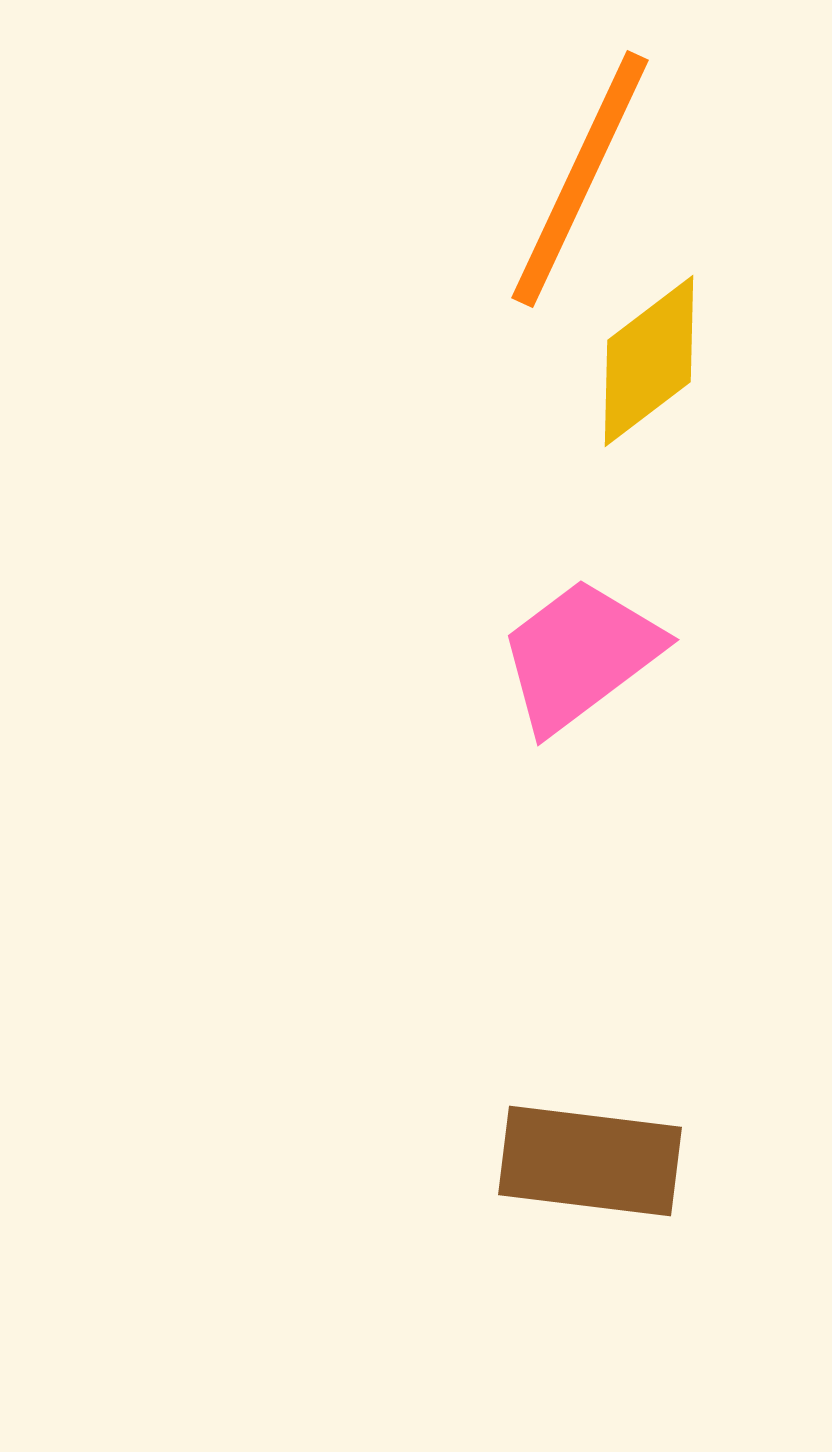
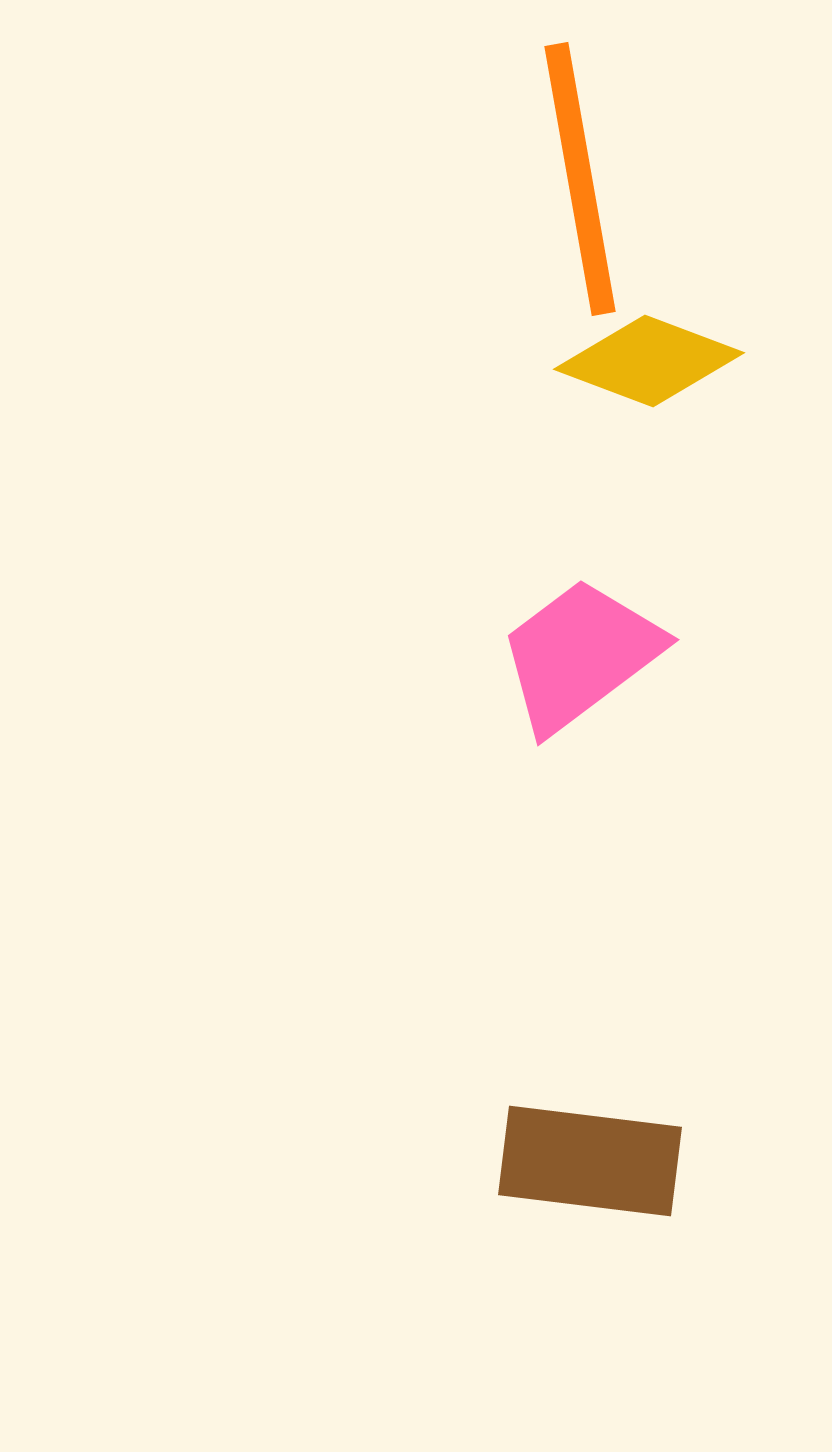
orange line: rotated 35 degrees counterclockwise
yellow diamond: rotated 58 degrees clockwise
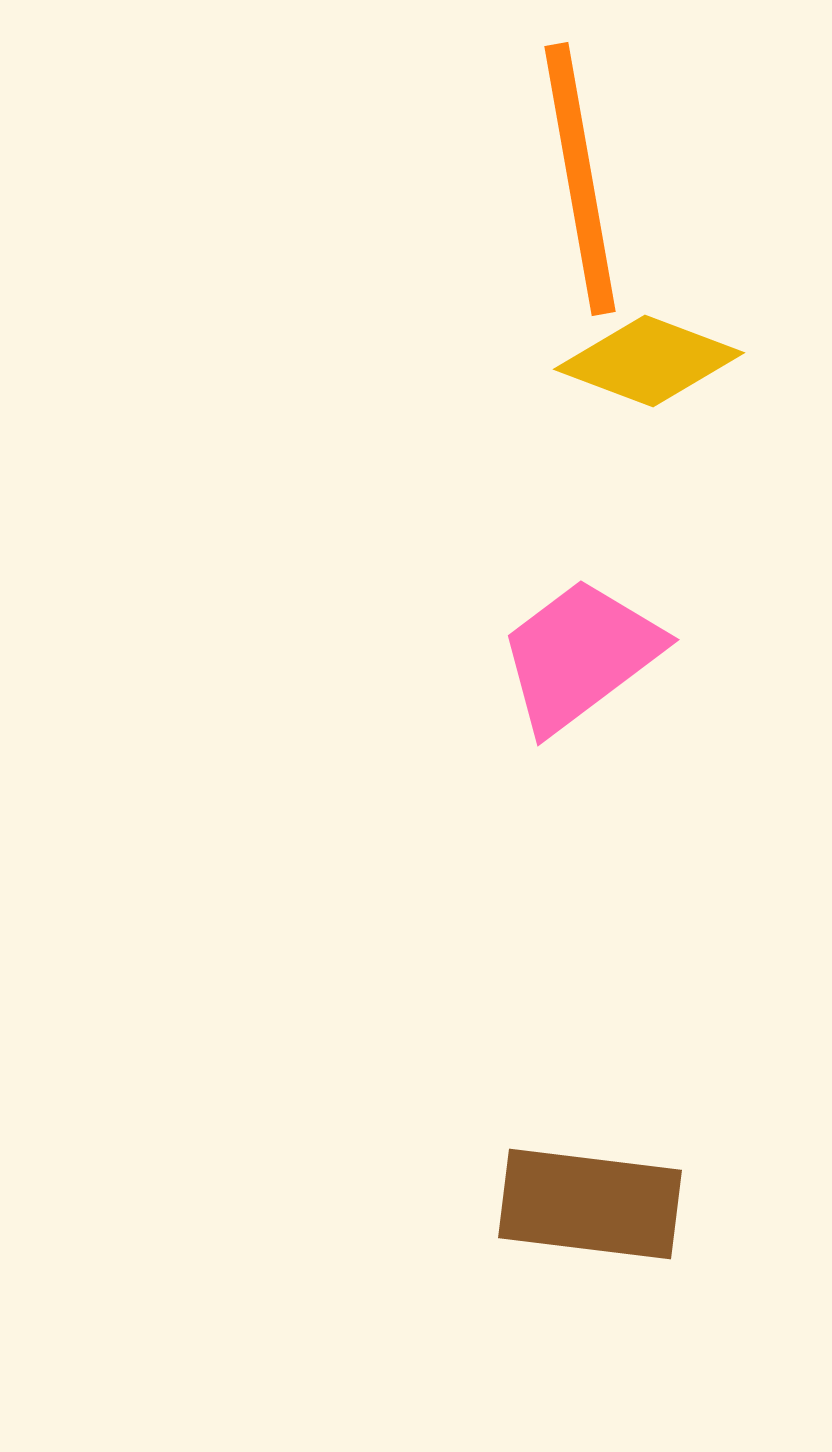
brown rectangle: moved 43 px down
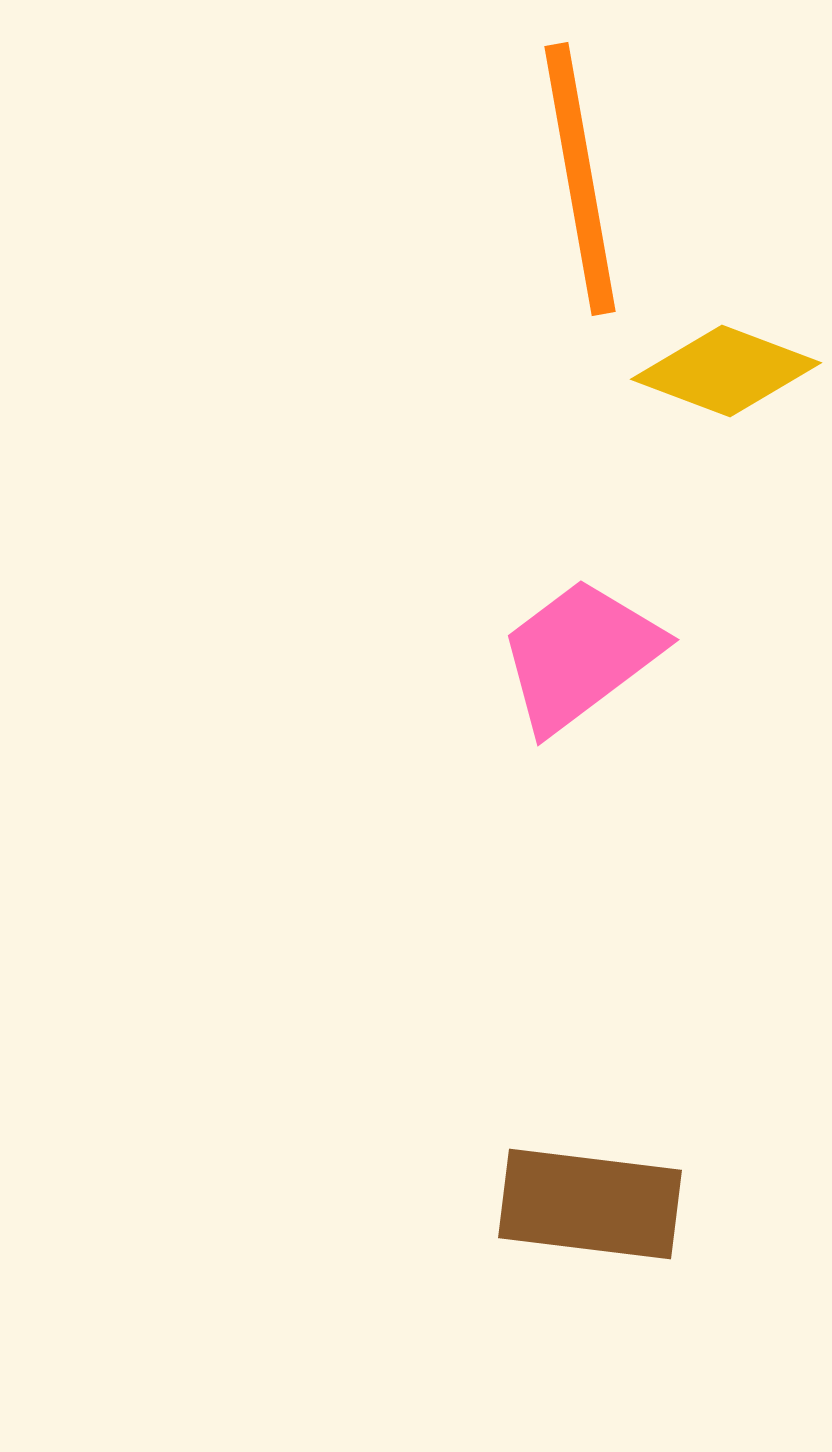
yellow diamond: moved 77 px right, 10 px down
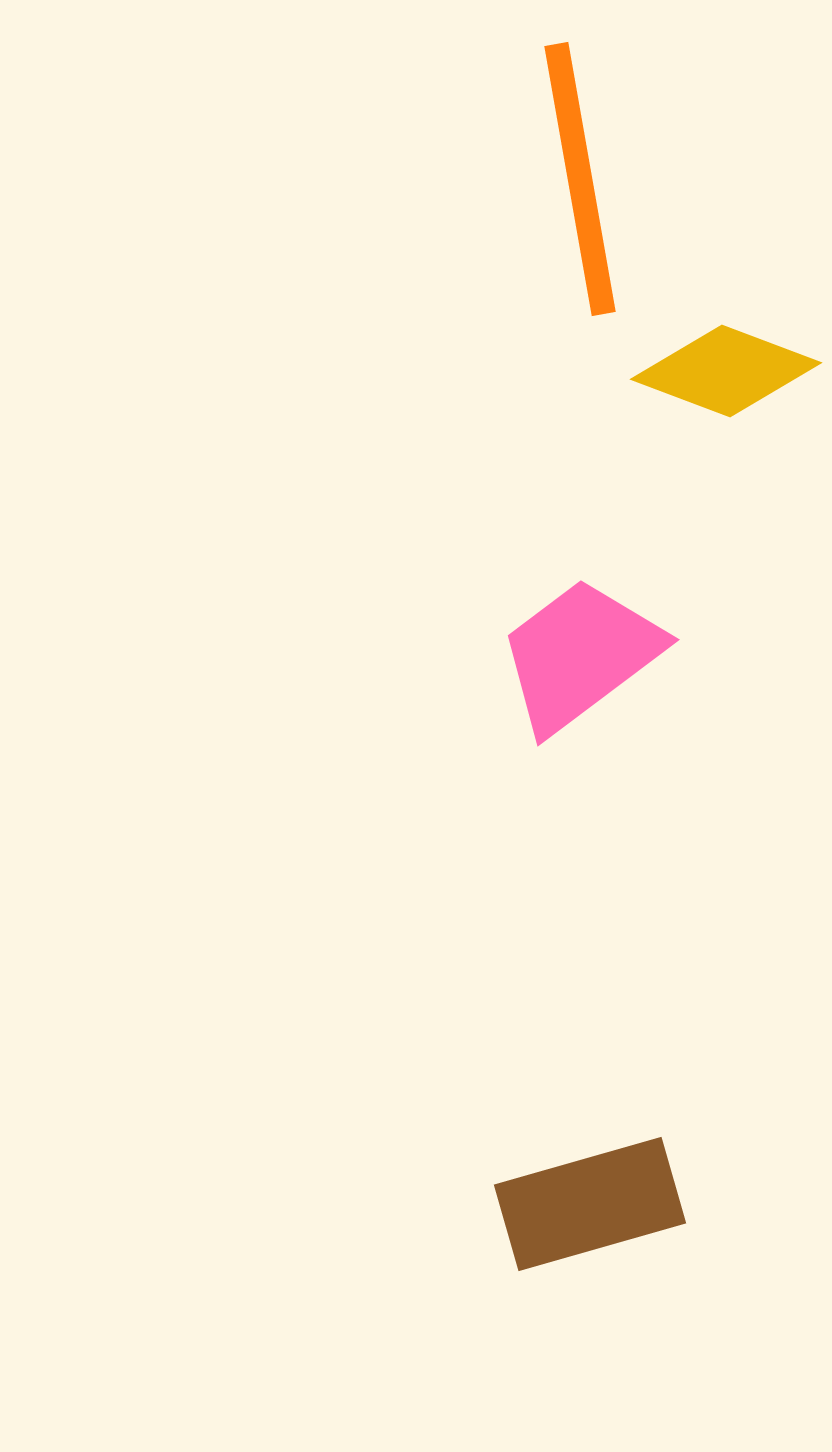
brown rectangle: rotated 23 degrees counterclockwise
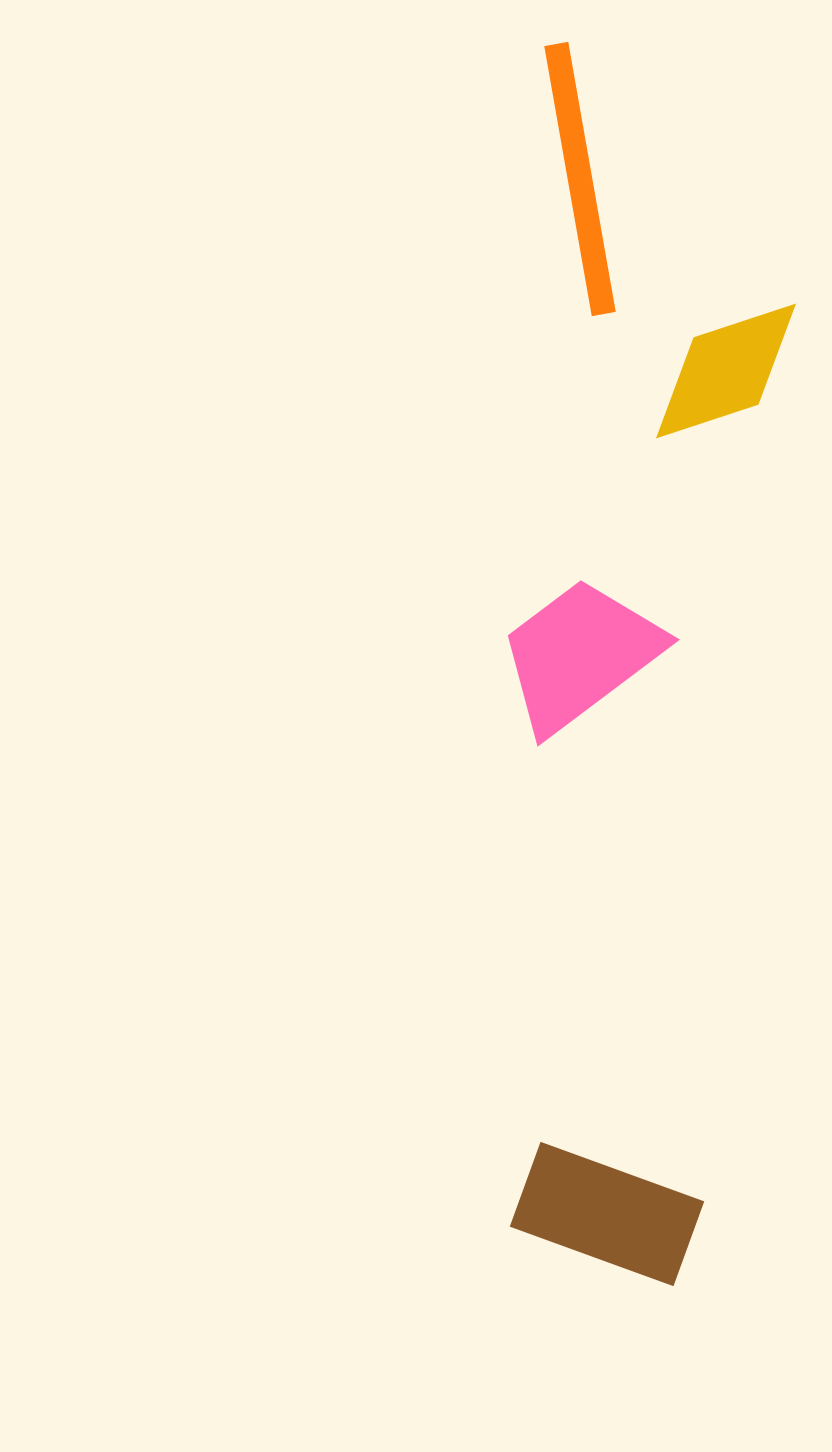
yellow diamond: rotated 39 degrees counterclockwise
brown rectangle: moved 17 px right, 10 px down; rotated 36 degrees clockwise
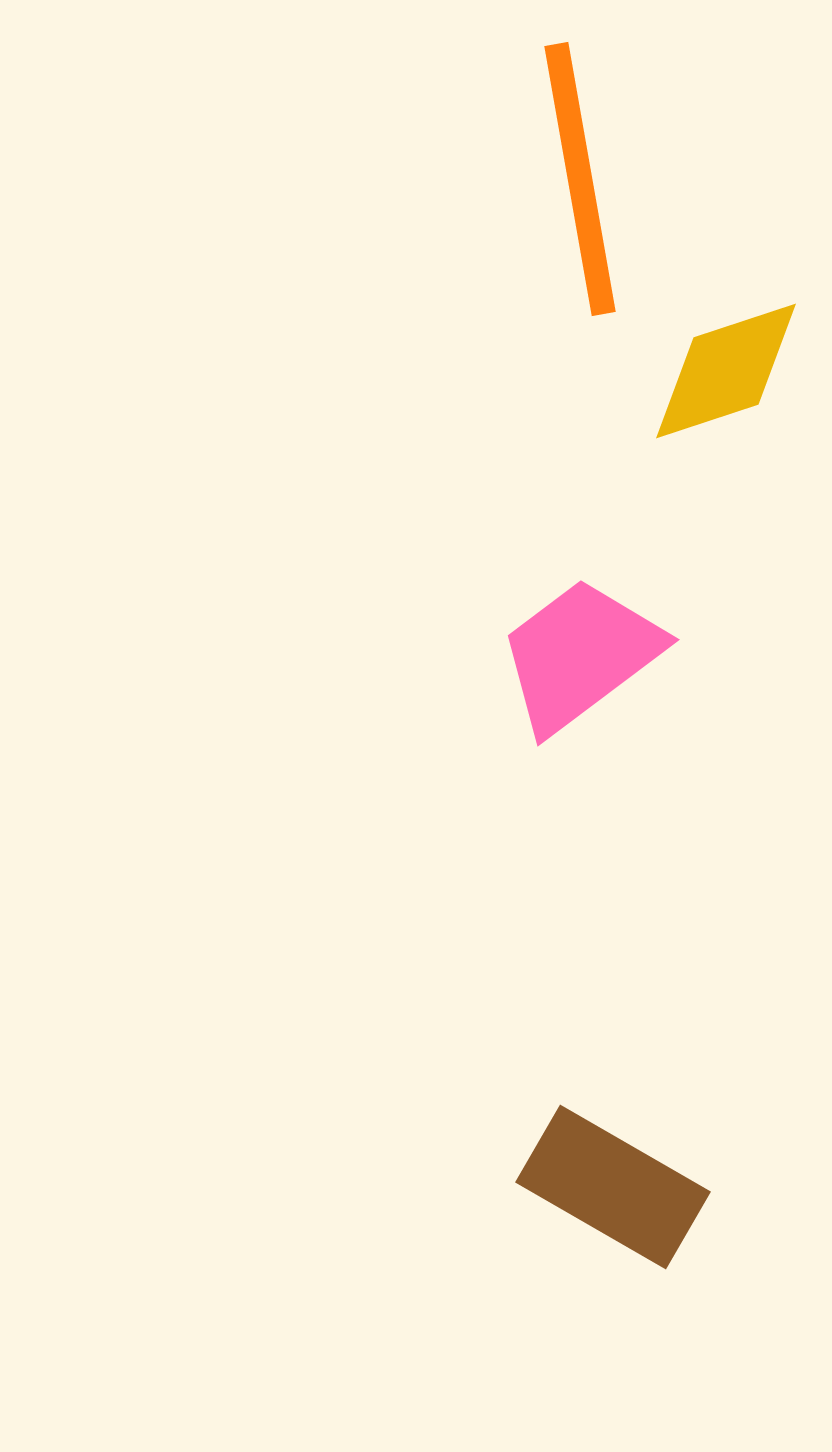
brown rectangle: moved 6 px right, 27 px up; rotated 10 degrees clockwise
